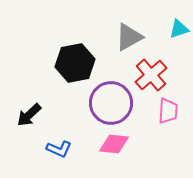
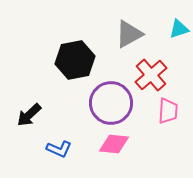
gray triangle: moved 3 px up
black hexagon: moved 3 px up
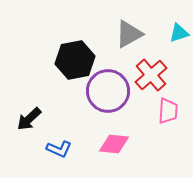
cyan triangle: moved 4 px down
purple circle: moved 3 px left, 12 px up
black arrow: moved 4 px down
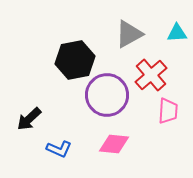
cyan triangle: moved 2 px left; rotated 15 degrees clockwise
purple circle: moved 1 px left, 4 px down
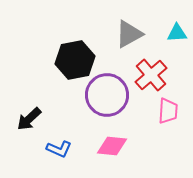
pink diamond: moved 2 px left, 2 px down
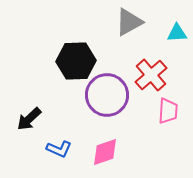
gray triangle: moved 12 px up
black hexagon: moved 1 px right, 1 px down; rotated 9 degrees clockwise
pink diamond: moved 7 px left, 6 px down; rotated 24 degrees counterclockwise
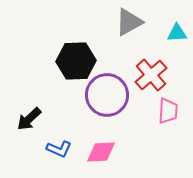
pink diamond: moved 4 px left; rotated 16 degrees clockwise
